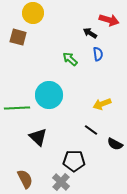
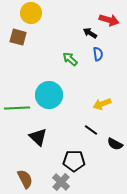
yellow circle: moved 2 px left
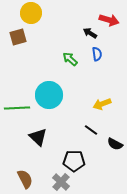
brown square: rotated 30 degrees counterclockwise
blue semicircle: moved 1 px left
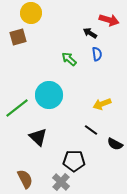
green arrow: moved 1 px left
green line: rotated 35 degrees counterclockwise
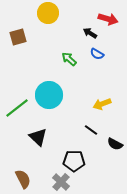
yellow circle: moved 17 px right
red arrow: moved 1 px left, 1 px up
blue semicircle: rotated 128 degrees clockwise
brown semicircle: moved 2 px left
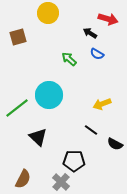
brown semicircle: rotated 54 degrees clockwise
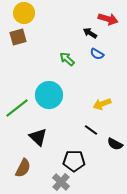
yellow circle: moved 24 px left
green arrow: moved 2 px left
brown semicircle: moved 11 px up
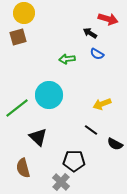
green arrow: rotated 49 degrees counterclockwise
brown semicircle: rotated 138 degrees clockwise
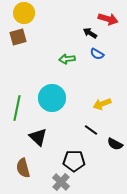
cyan circle: moved 3 px right, 3 px down
green line: rotated 40 degrees counterclockwise
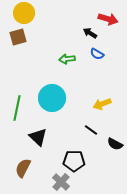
brown semicircle: rotated 42 degrees clockwise
